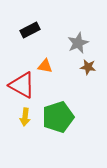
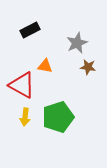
gray star: moved 1 px left
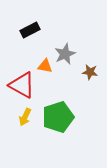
gray star: moved 12 px left, 11 px down
brown star: moved 2 px right, 5 px down
yellow arrow: rotated 18 degrees clockwise
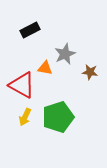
orange triangle: moved 2 px down
